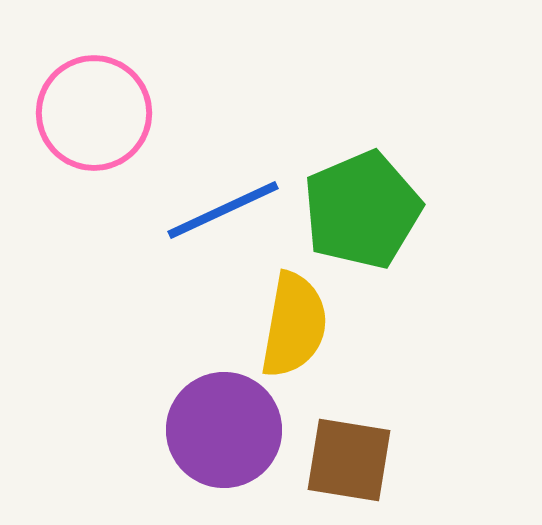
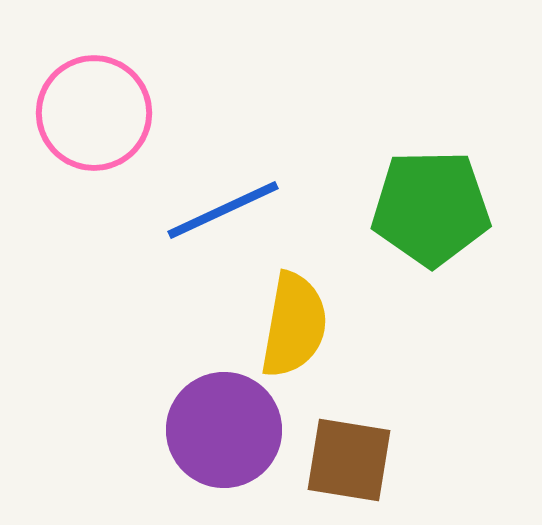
green pentagon: moved 69 px right, 2 px up; rotated 22 degrees clockwise
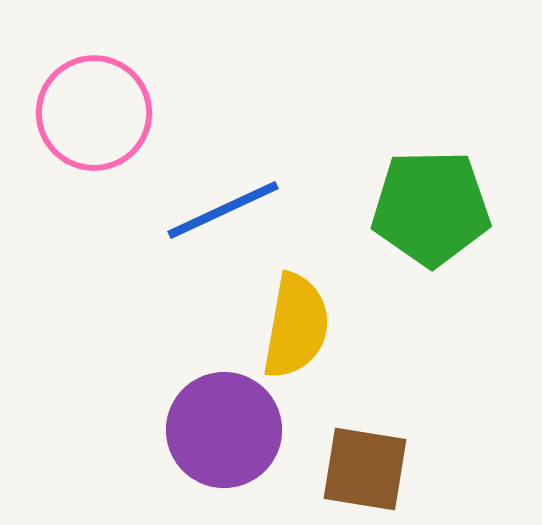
yellow semicircle: moved 2 px right, 1 px down
brown square: moved 16 px right, 9 px down
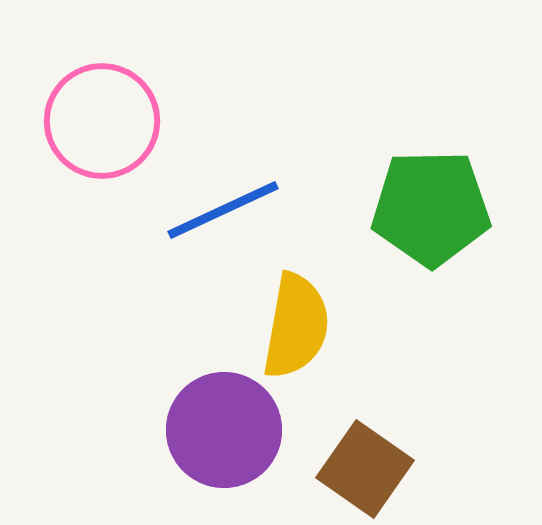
pink circle: moved 8 px right, 8 px down
brown square: rotated 26 degrees clockwise
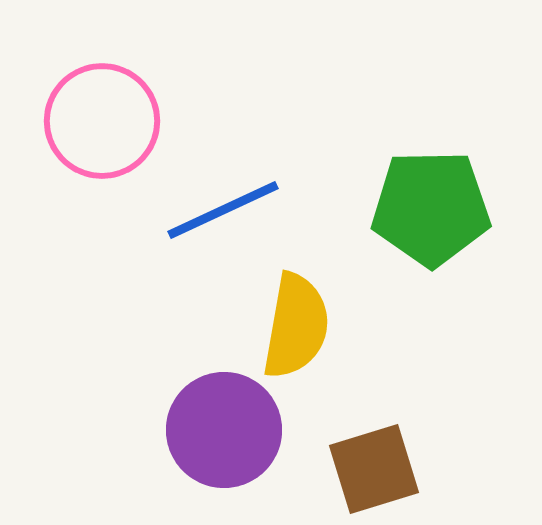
brown square: moved 9 px right; rotated 38 degrees clockwise
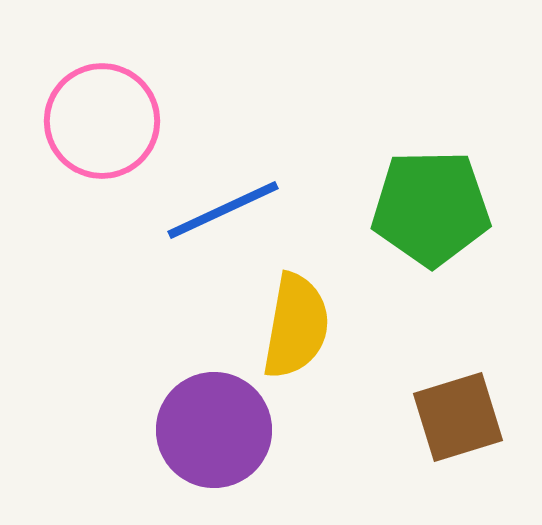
purple circle: moved 10 px left
brown square: moved 84 px right, 52 px up
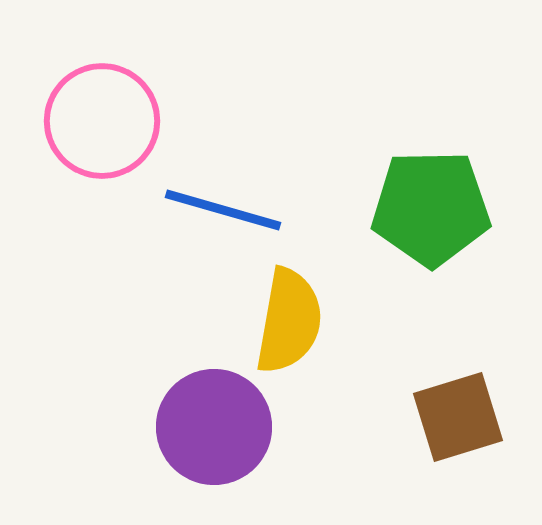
blue line: rotated 41 degrees clockwise
yellow semicircle: moved 7 px left, 5 px up
purple circle: moved 3 px up
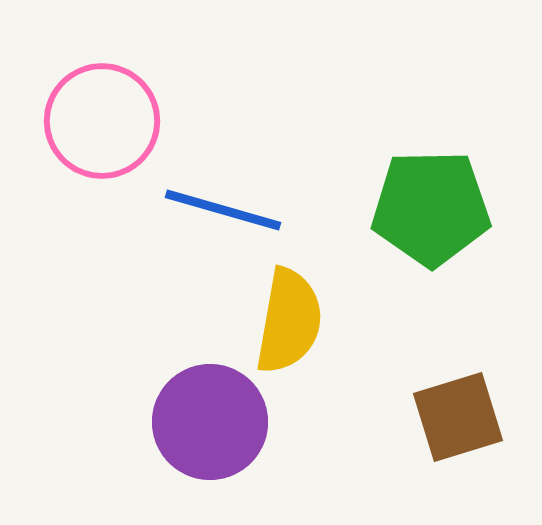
purple circle: moved 4 px left, 5 px up
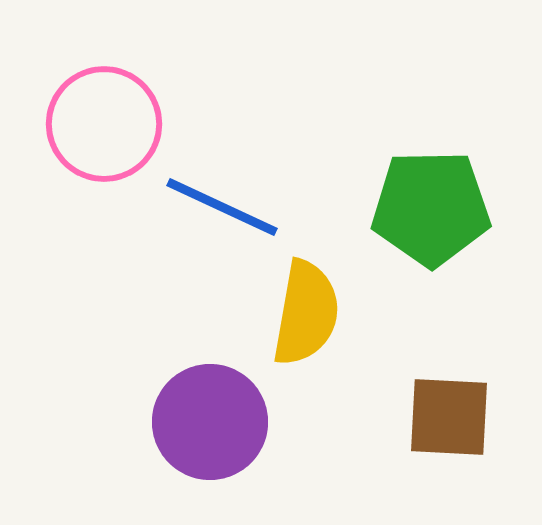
pink circle: moved 2 px right, 3 px down
blue line: moved 1 px left, 3 px up; rotated 9 degrees clockwise
yellow semicircle: moved 17 px right, 8 px up
brown square: moved 9 px left; rotated 20 degrees clockwise
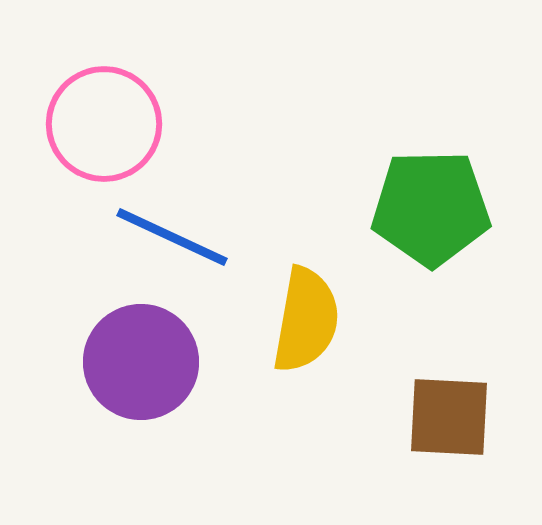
blue line: moved 50 px left, 30 px down
yellow semicircle: moved 7 px down
purple circle: moved 69 px left, 60 px up
